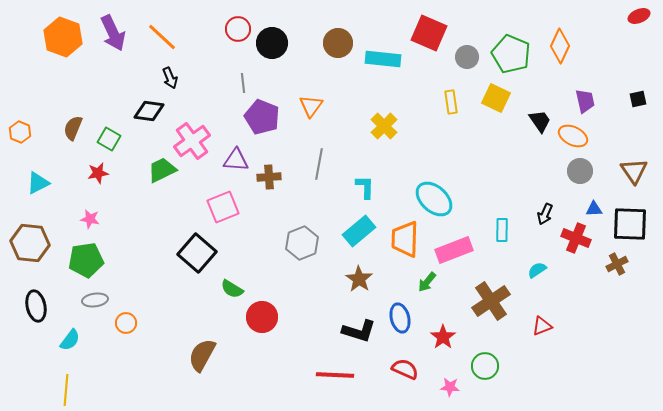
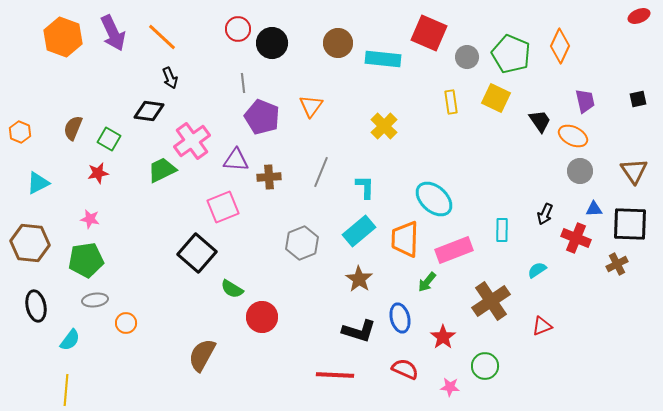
gray line at (319, 164): moved 2 px right, 8 px down; rotated 12 degrees clockwise
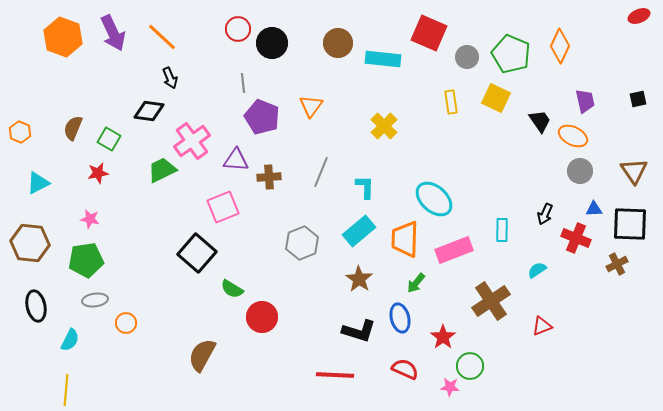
green arrow at (427, 282): moved 11 px left, 1 px down
cyan semicircle at (70, 340): rotated 10 degrees counterclockwise
green circle at (485, 366): moved 15 px left
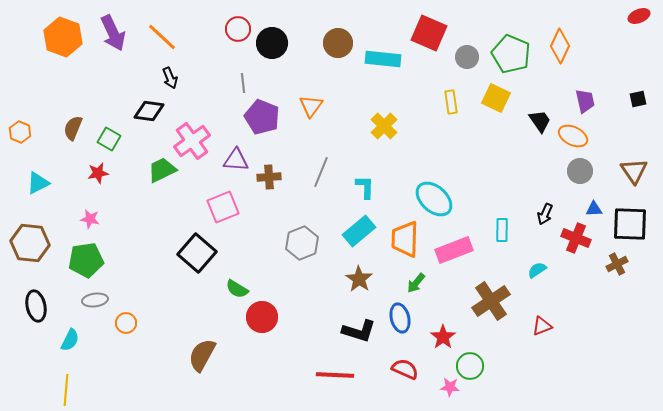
green semicircle at (232, 289): moved 5 px right
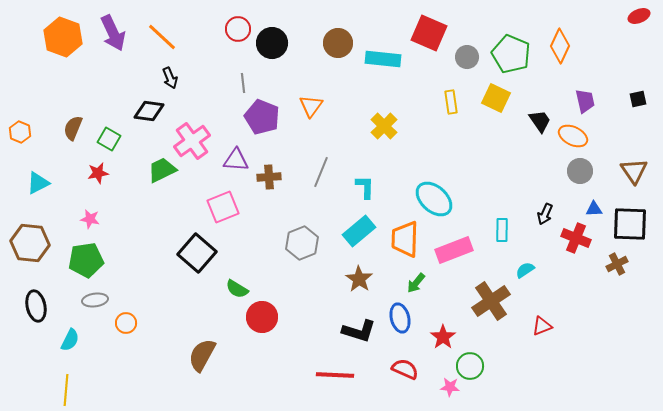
cyan semicircle at (537, 270): moved 12 px left
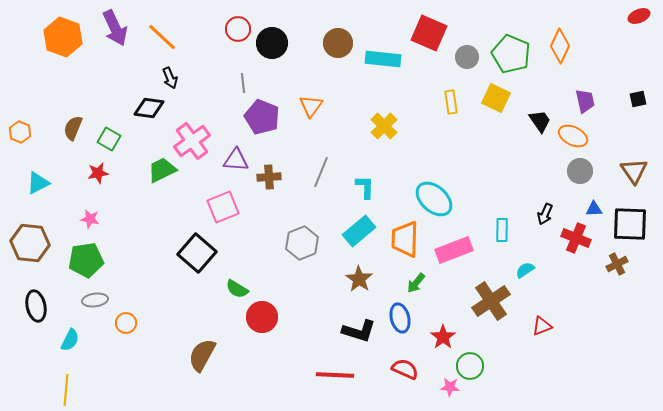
purple arrow at (113, 33): moved 2 px right, 5 px up
black diamond at (149, 111): moved 3 px up
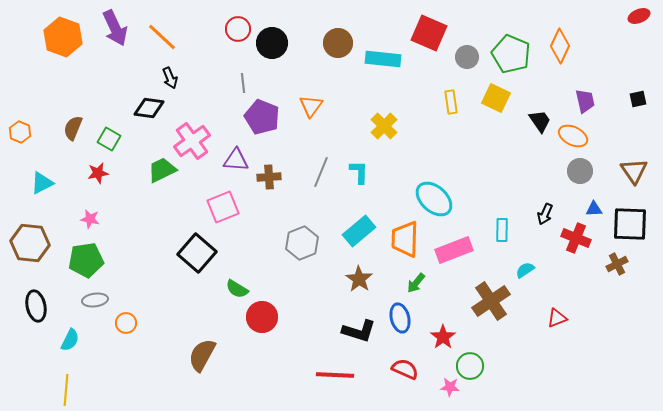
cyan triangle at (38, 183): moved 4 px right
cyan L-shape at (365, 187): moved 6 px left, 15 px up
red triangle at (542, 326): moved 15 px right, 8 px up
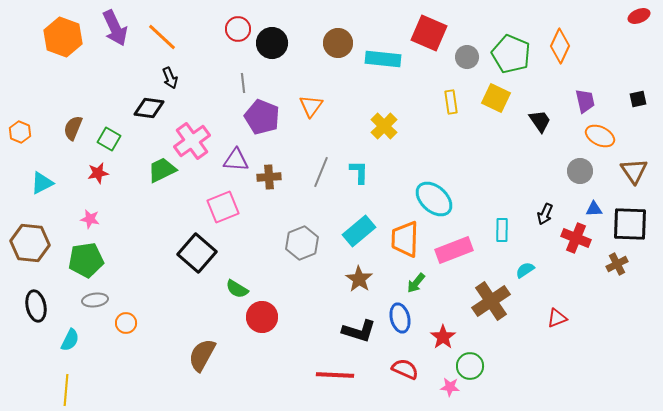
orange ellipse at (573, 136): moved 27 px right
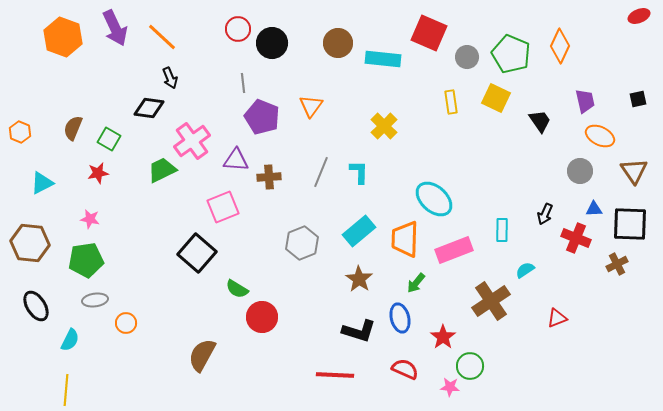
black ellipse at (36, 306): rotated 20 degrees counterclockwise
